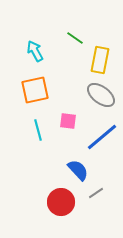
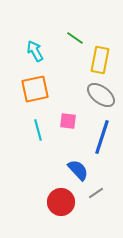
orange square: moved 1 px up
blue line: rotated 32 degrees counterclockwise
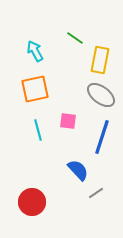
red circle: moved 29 px left
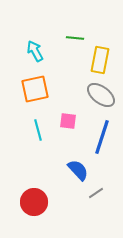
green line: rotated 30 degrees counterclockwise
red circle: moved 2 px right
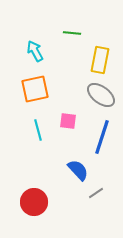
green line: moved 3 px left, 5 px up
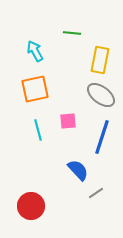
pink square: rotated 12 degrees counterclockwise
red circle: moved 3 px left, 4 px down
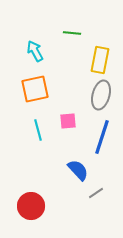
gray ellipse: rotated 68 degrees clockwise
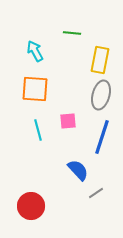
orange square: rotated 16 degrees clockwise
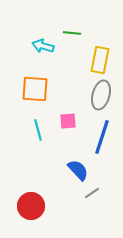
cyan arrow: moved 8 px right, 5 px up; rotated 45 degrees counterclockwise
gray line: moved 4 px left
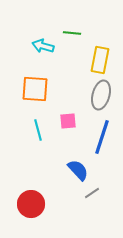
red circle: moved 2 px up
